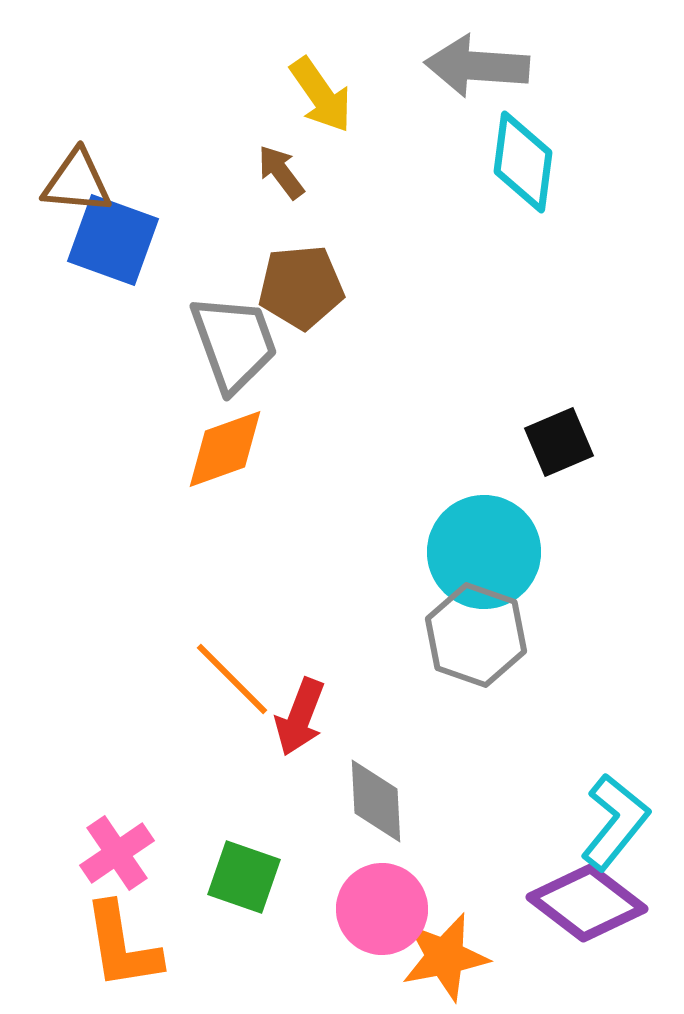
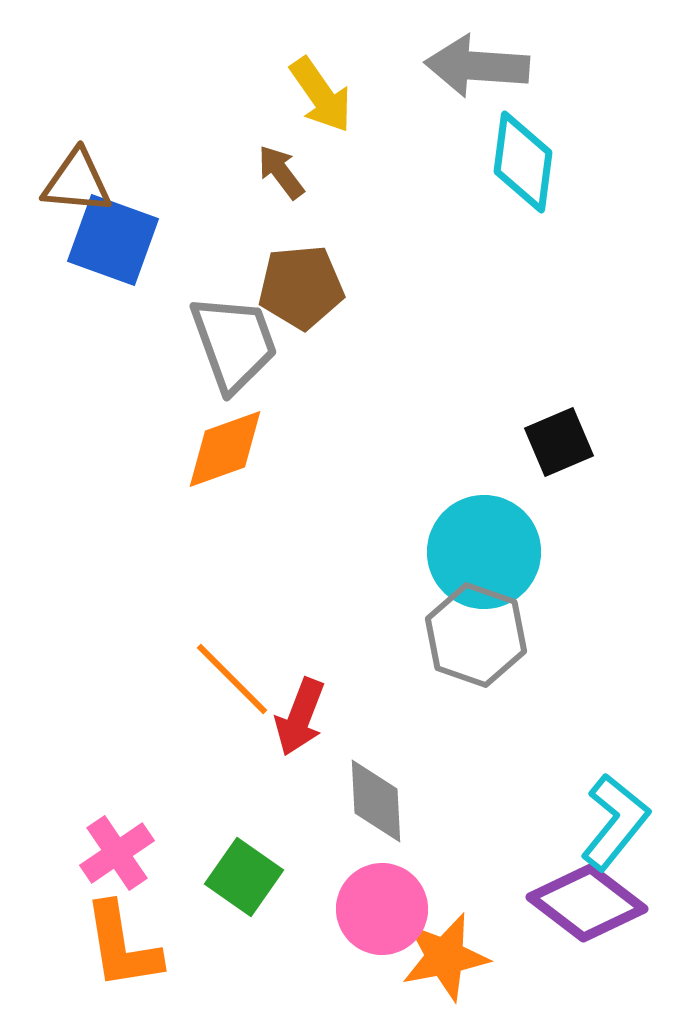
green square: rotated 16 degrees clockwise
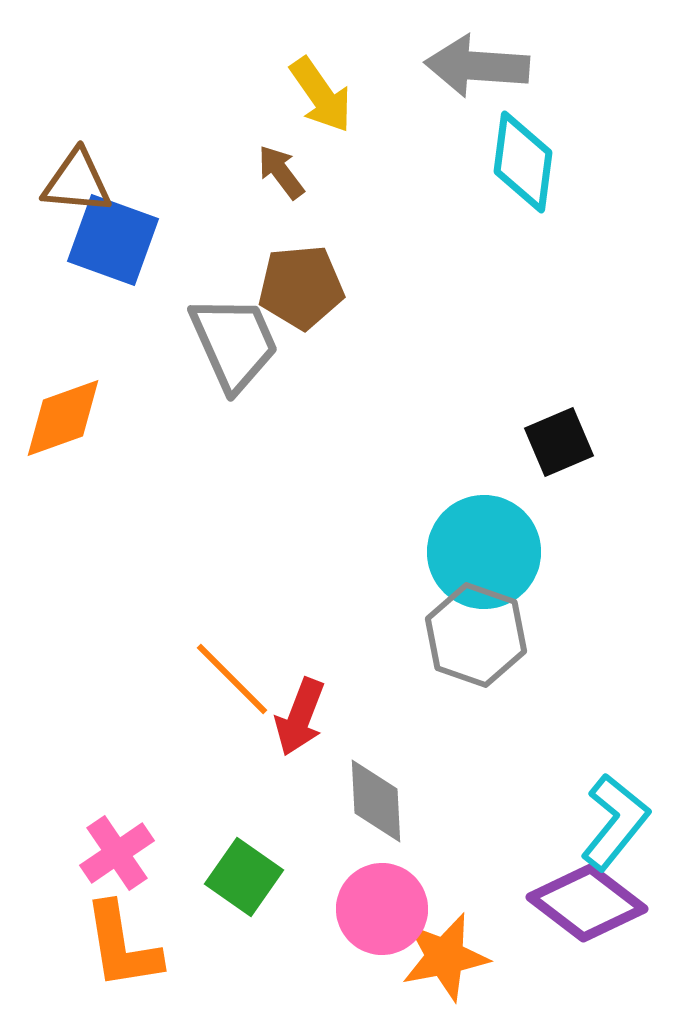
gray trapezoid: rotated 4 degrees counterclockwise
orange diamond: moved 162 px left, 31 px up
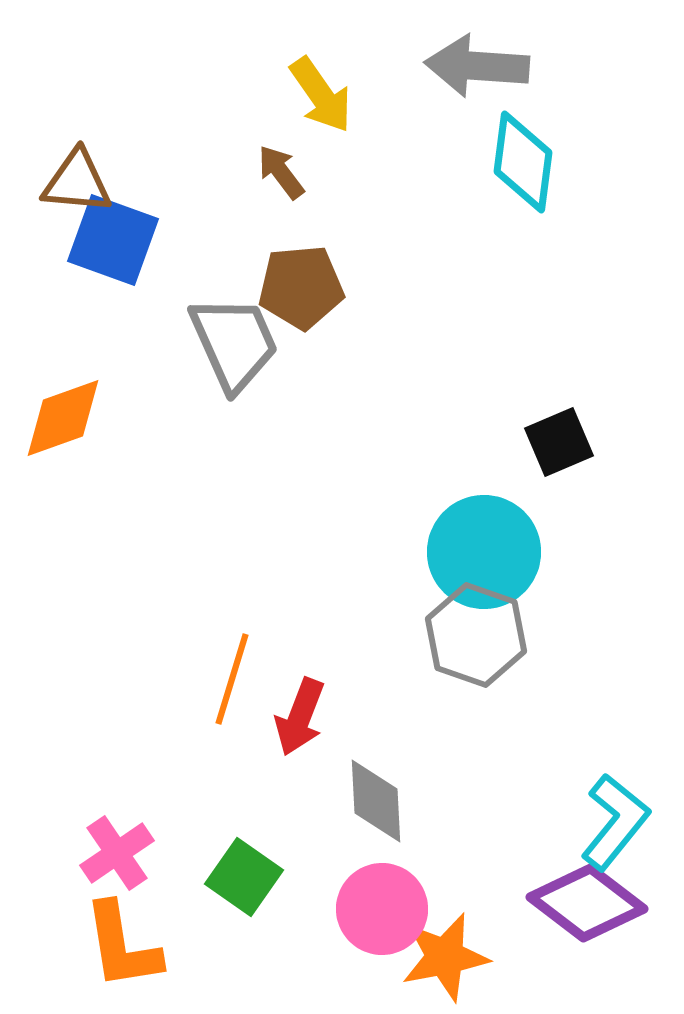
orange line: rotated 62 degrees clockwise
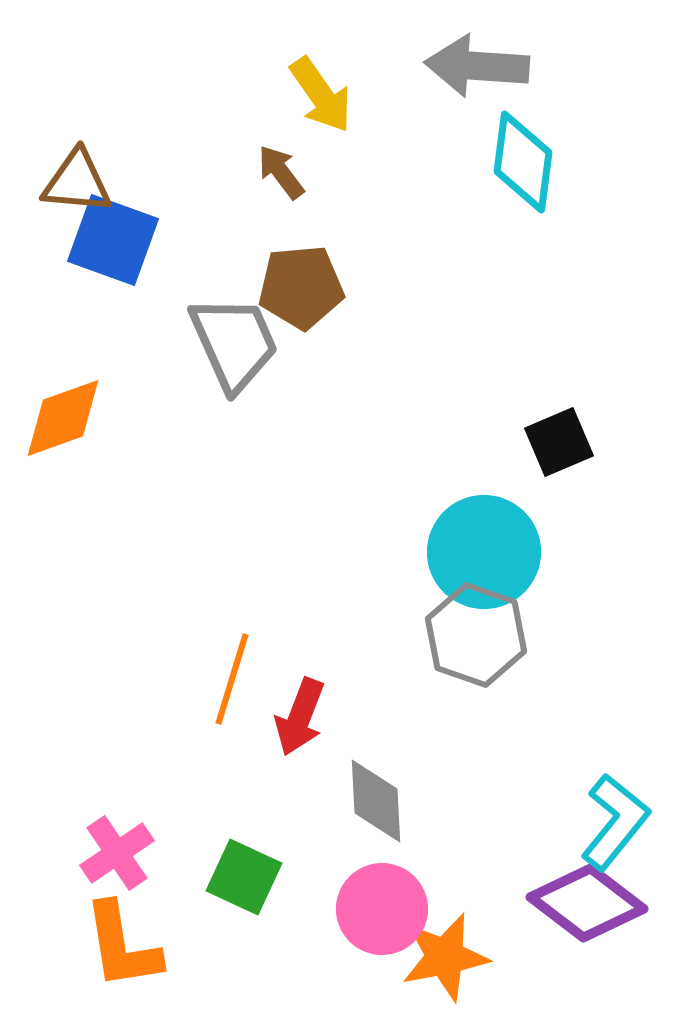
green square: rotated 10 degrees counterclockwise
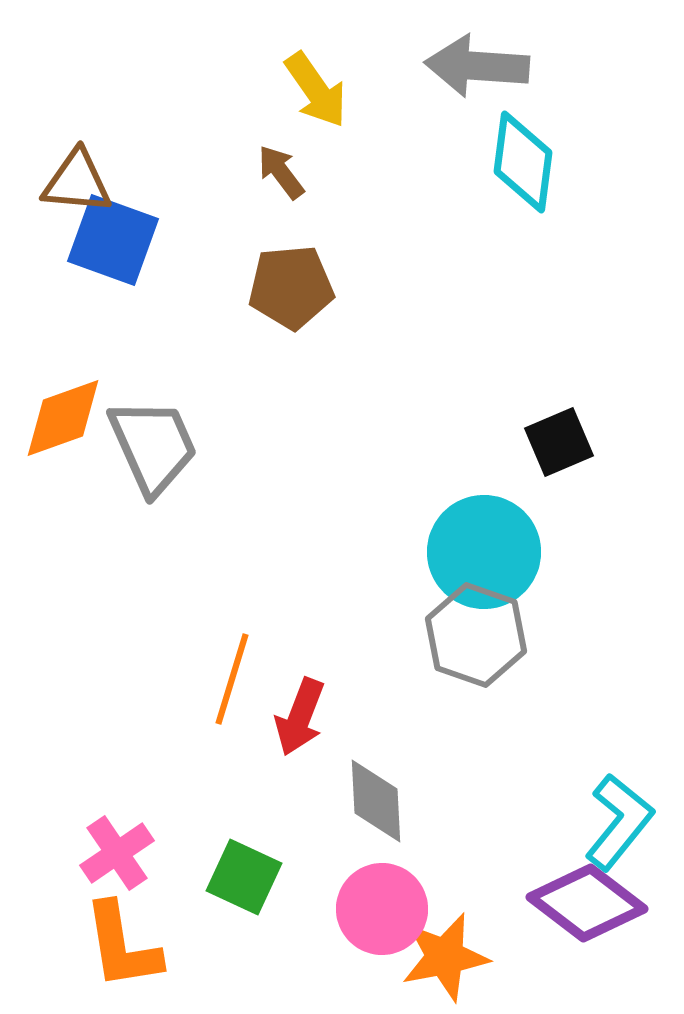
yellow arrow: moved 5 px left, 5 px up
brown pentagon: moved 10 px left
gray trapezoid: moved 81 px left, 103 px down
cyan L-shape: moved 4 px right
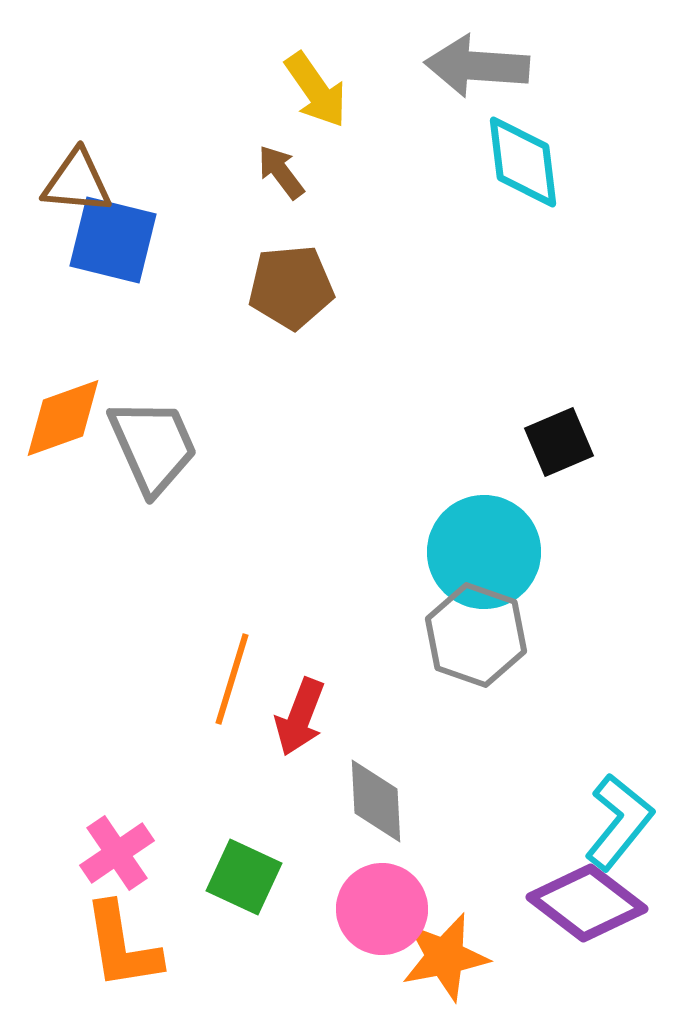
cyan diamond: rotated 14 degrees counterclockwise
blue square: rotated 6 degrees counterclockwise
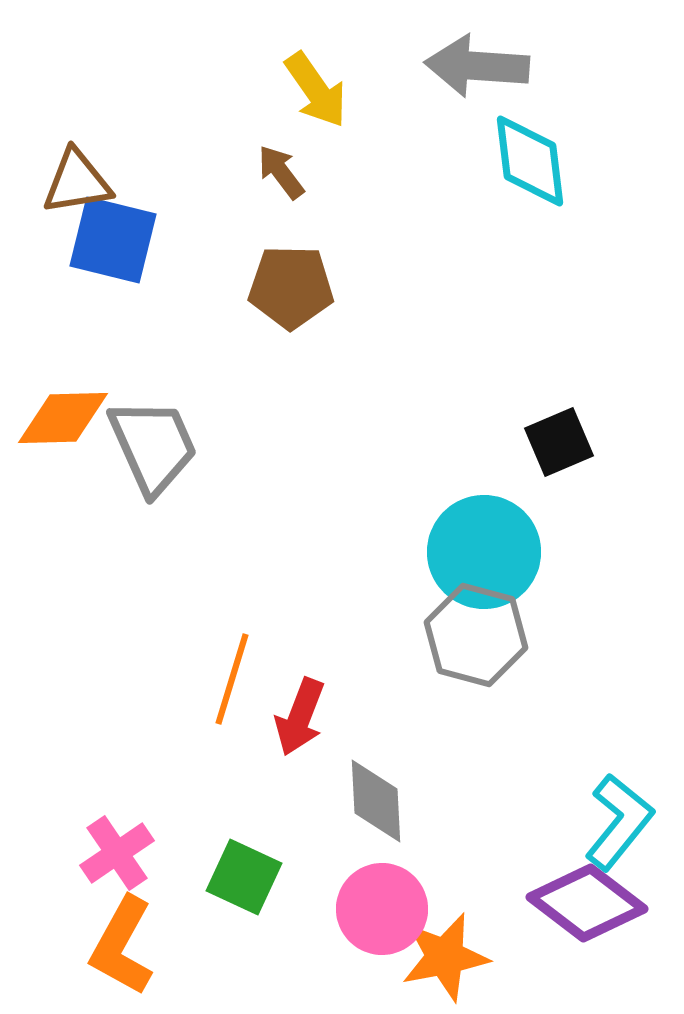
cyan diamond: moved 7 px right, 1 px up
brown triangle: rotated 14 degrees counterclockwise
brown pentagon: rotated 6 degrees clockwise
orange diamond: rotated 18 degrees clockwise
gray hexagon: rotated 4 degrees counterclockwise
orange L-shape: rotated 38 degrees clockwise
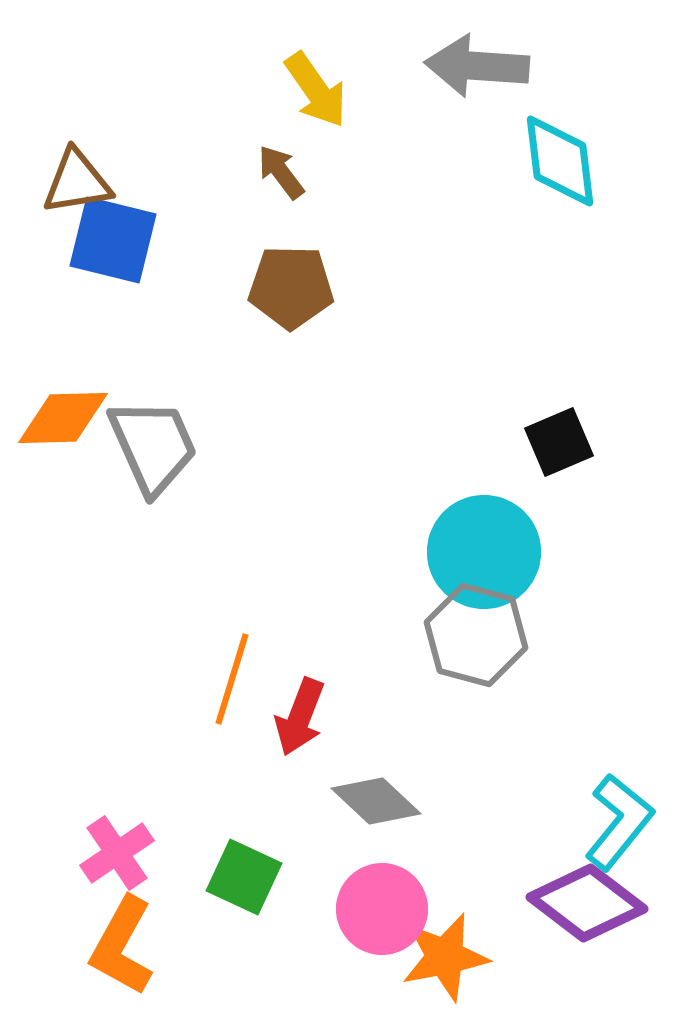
cyan diamond: moved 30 px right
gray diamond: rotated 44 degrees counterclockwise
